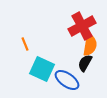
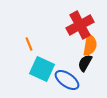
red cross: moved 2 px left, 1 px up
orange line: moved 4 px right
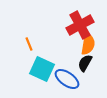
orange semicircle: moved 2 px left, 1 px up
blue ellipse: moved 1 px up
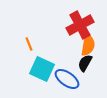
orange semicircle: moved 1 px down
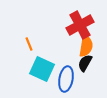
orange semicircle: moved 2 px left, 1 px down
blue ellipse: moved 1 px left; rotated 65 degrees clockwise
